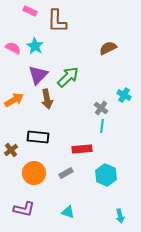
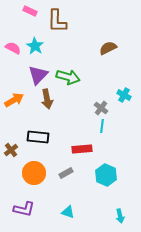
green arrow: rotated 60 degrees clockwise
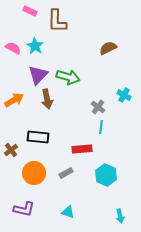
gray cross: moved 3 px left, 1 px up
cyan line: moved 1 px left, 1 px down
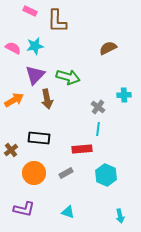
cyan star: rotated 30 degrees clockwise
purple triangle: moved 3 px left
cyan cross: rotated 32 degrees counterclockwise
cyan line: moved 3 px left, 2 px down
black rectangle: moved 1 px right, 1 px down
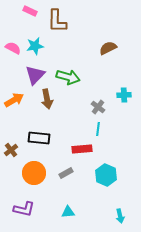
cyan triangle: rotated 24 degrees counterclockwise
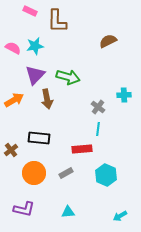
brown semicircle: moved 7 px up
cyan arrow: rotated 72 degrees clockwise
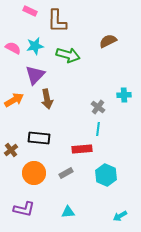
green arrow: moved 22 px up
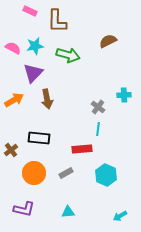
purple triangle: moved 2 px left, 2 px up
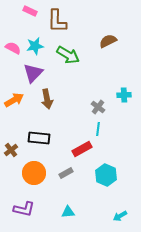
green arrow: rotated 15 degrees clockwise
red rectangle: rotated 24 degrees counterclockwise
